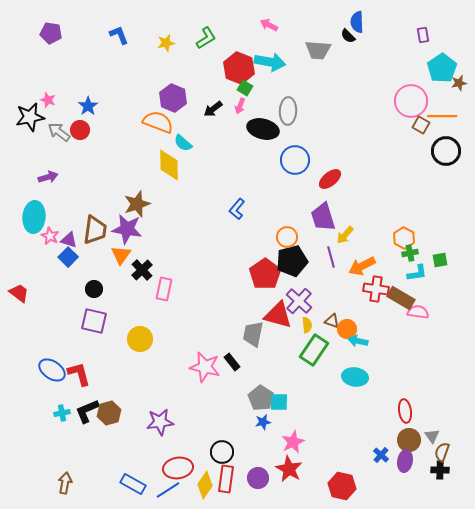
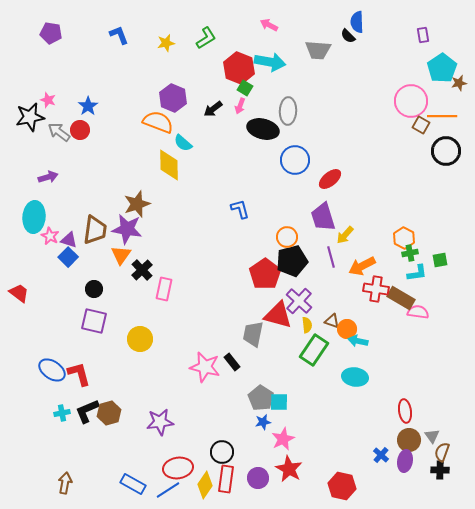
blue L-shape at (237, 209): moved 3 px right; rotated 125 degrees clockwise
pink star at (293, 442): moved 10 px left, 3 px up
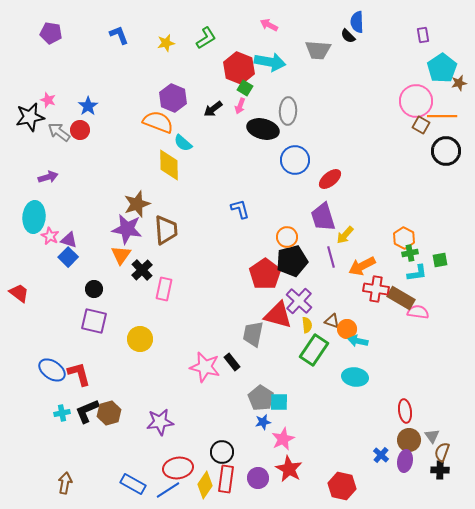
pink circle at (411, 101): moved 5 px right
brown trapezoid at (95, 230): moved 71 px right; rotated 12 degrees counterclockwise
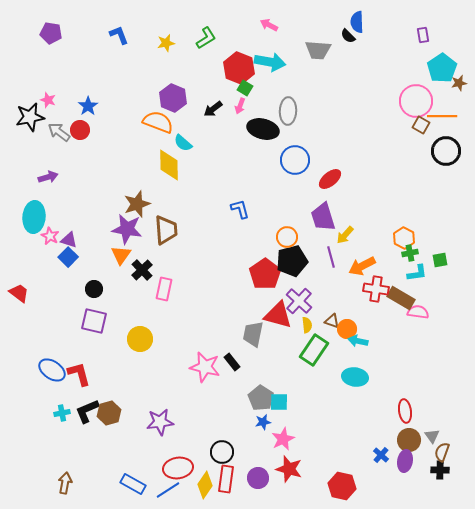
red star at (289, 469): rotated 12 degrees counterclockwise
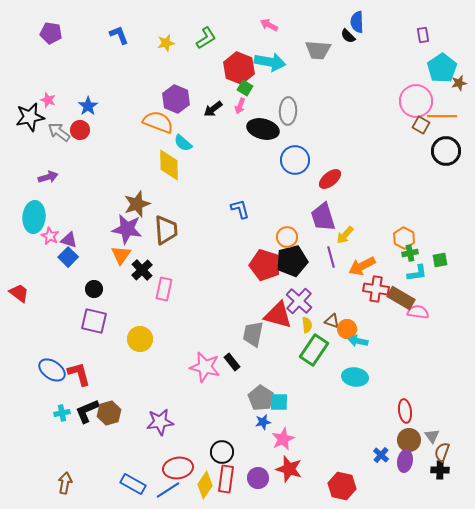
purple hexagon at (173, 98): moved 3 px right, 1 px down
red pentagon at (265, 274): moved 9 px up; rotated 20 degrees counterclockwise
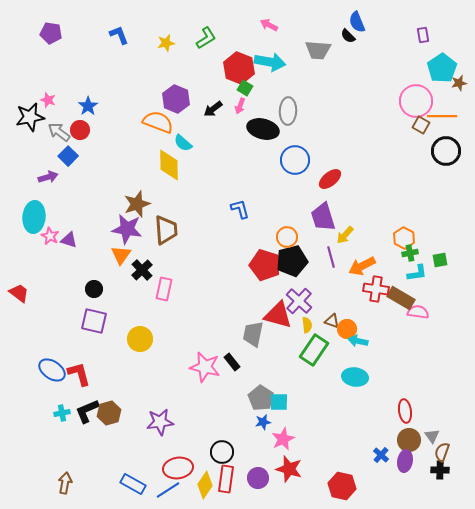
blue semicircle at (357, 22): rotated 20 degrees counterclockwise
blue square at (68, 257): moved 101 px up
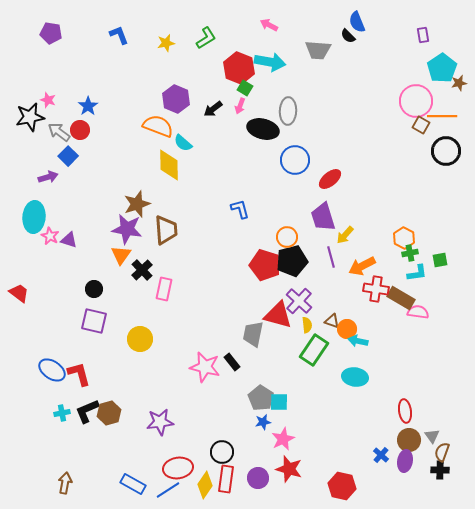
orange semicircle at (158, 122): moved 4 px down
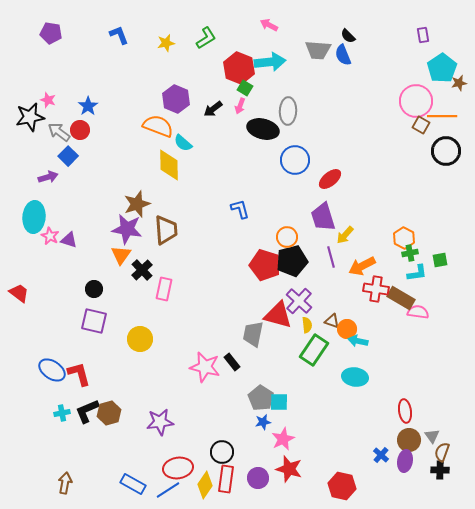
blue semicircle at (357, 22): moved 14 px left, 33 px down
cyan arrow at (270, 62): rotated 16 degrees counterclockwise
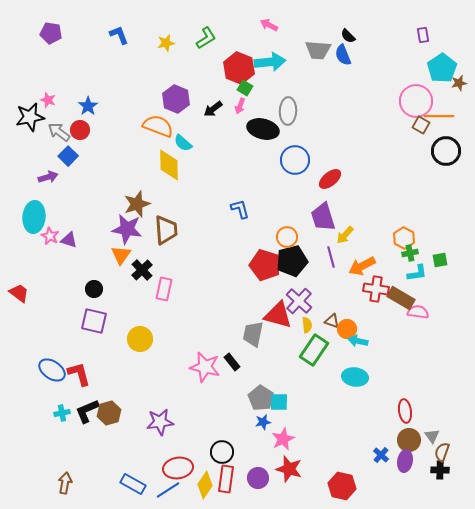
orange line at (442, 116): moved 3 px left
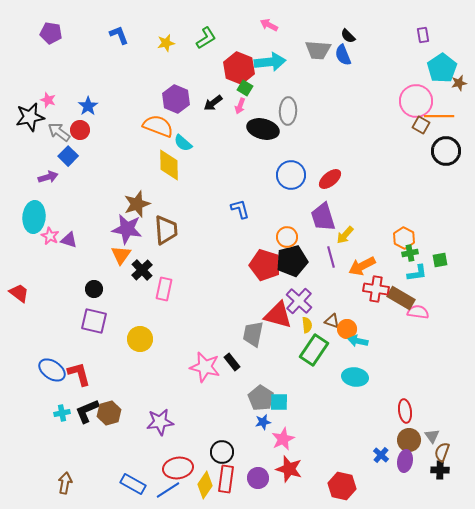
black arrow at (213, 109): moved 6 px up
blue circle at (295, 160): moved 4 px left, 15 px down
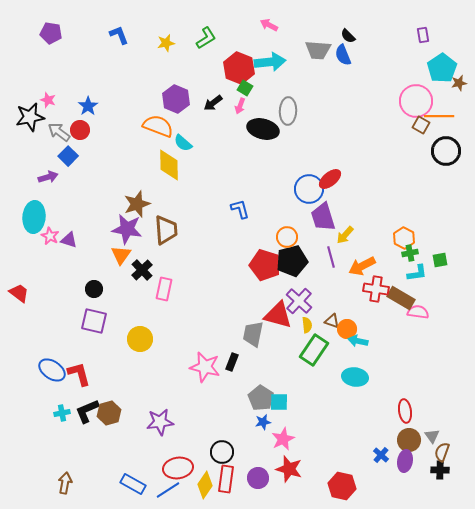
blue circle at (291, 175): moved 18 px right, 14 px down
black rectangle at (232, 362): rotated 60 degrees clockwise
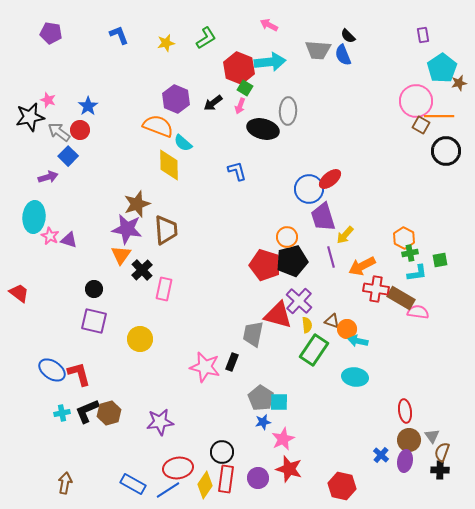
blue L-shape at (240, 209): moved 3 px left, 38 px up
